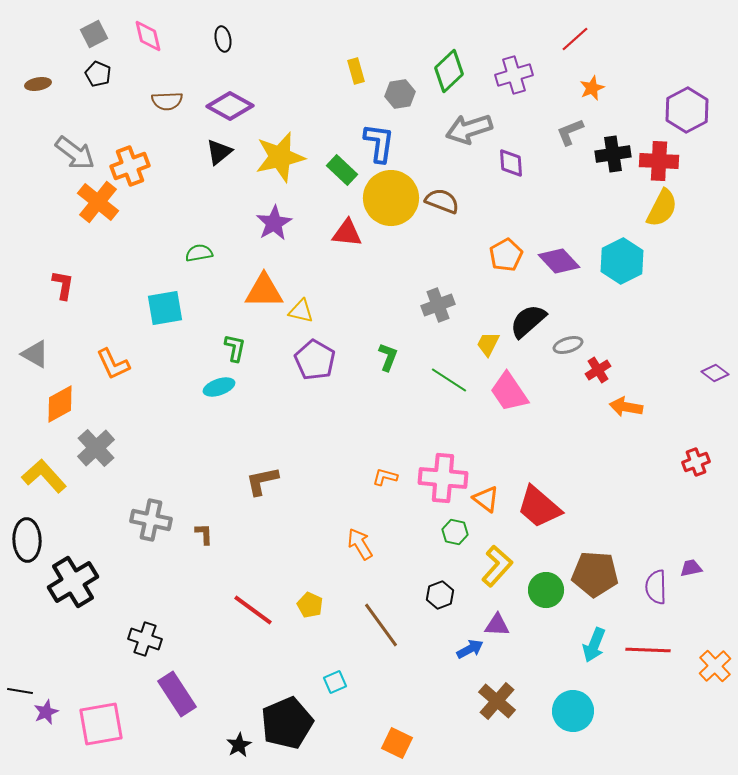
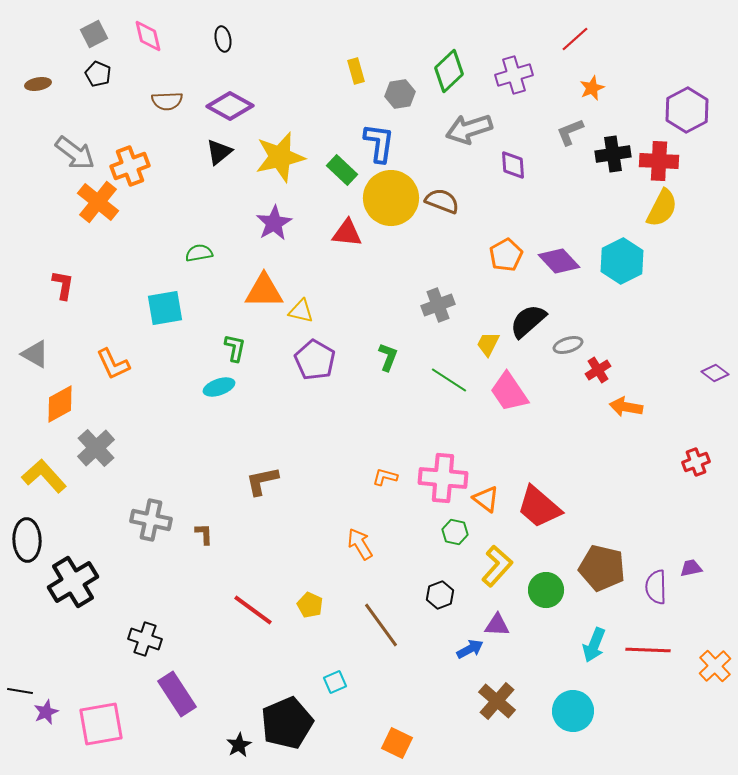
purple diamond at (511, 163): moved 2 px right, 2 px down
brown pentagon at (595, 574): moved 7 px right, 6 px up; rotated 9 degrees clockwise
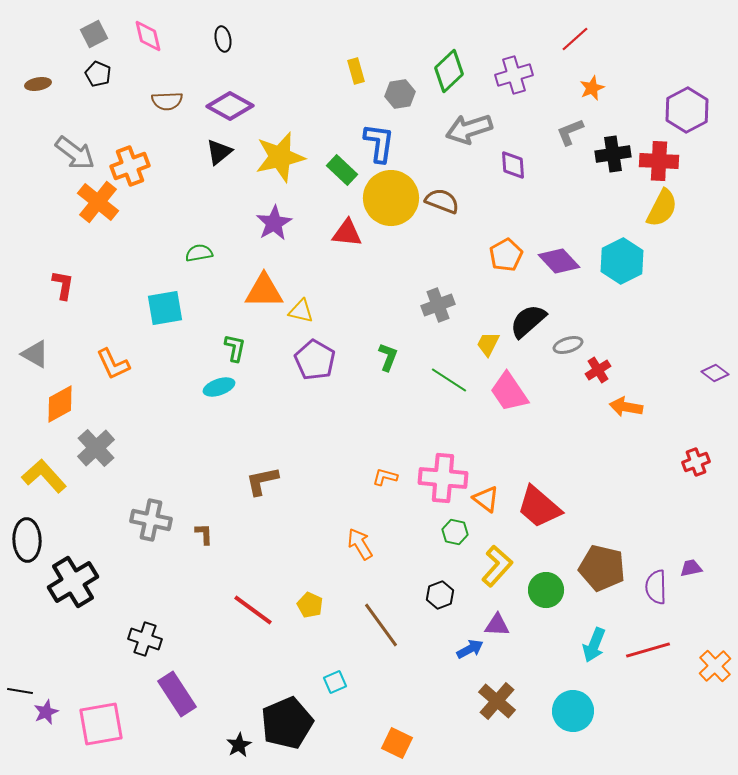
red line at (648, 650): rotated 18 degrees counterclockwise
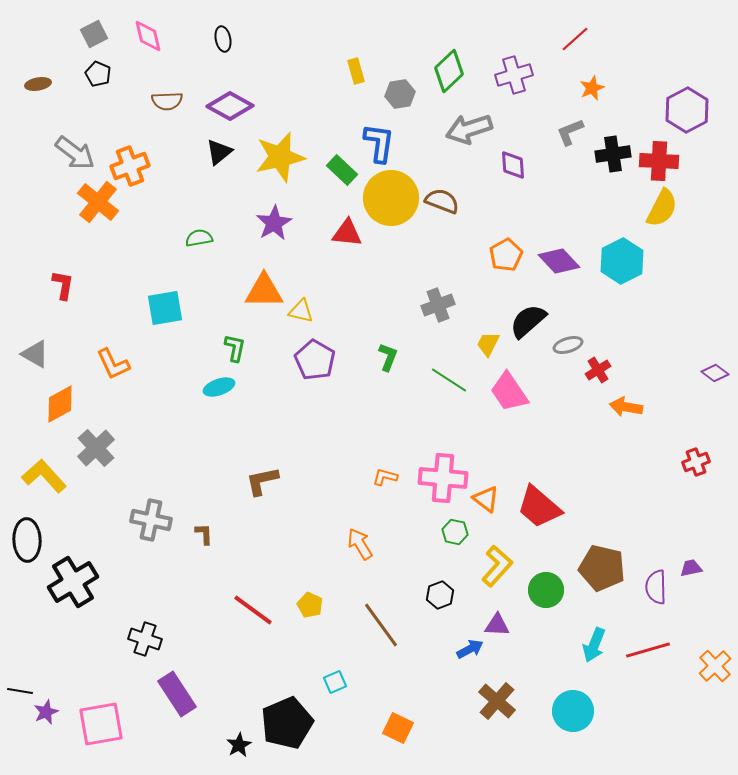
green semicircle at (199, 253): moved 15 px up
orange square at (397, 743): moved 1 px right, 15 px up
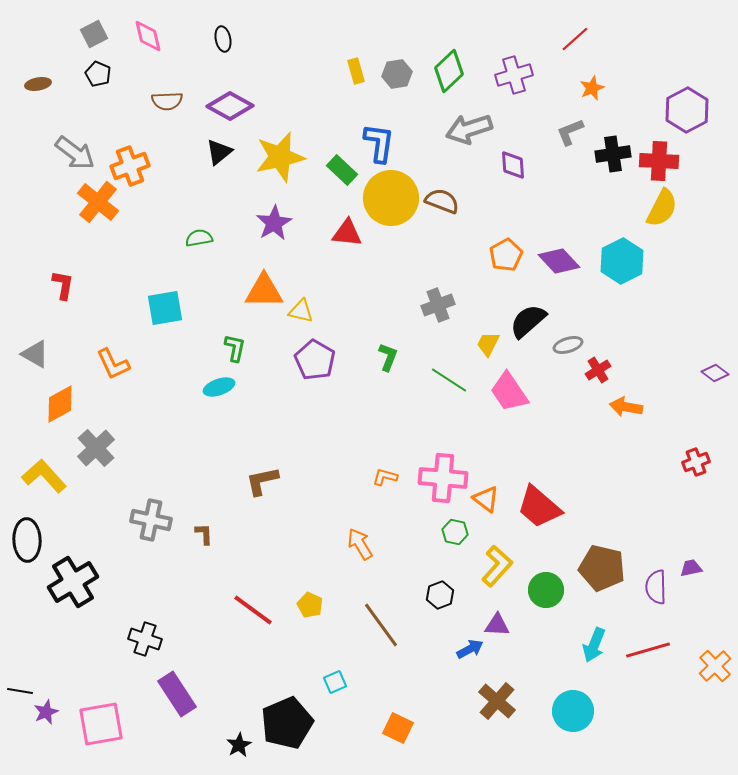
gray hexagon at (400, 94): moved 3 px left, 20 px up
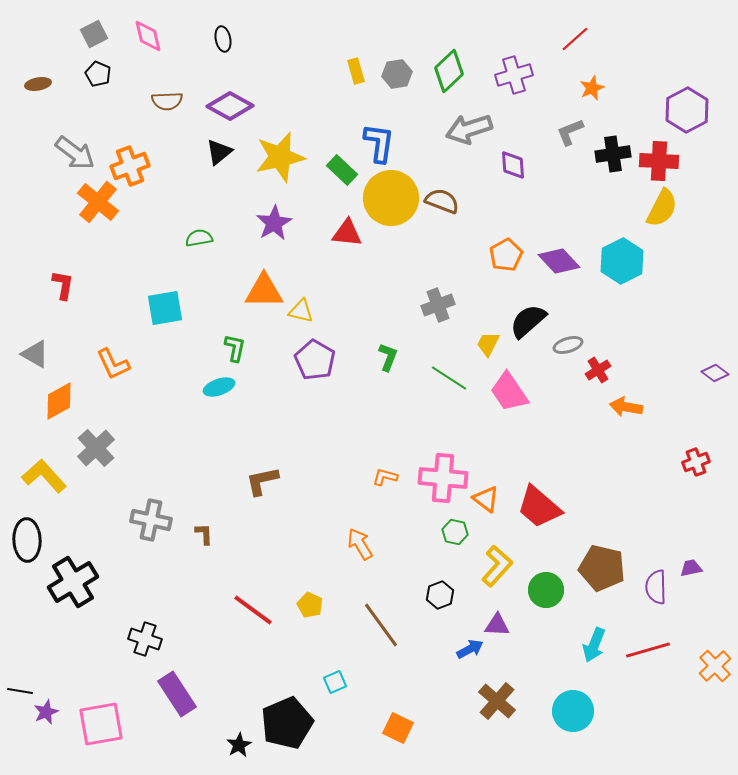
green line at (449, 380): moved 2 px up
orange diamond at (60, 404): moved 1 px left, 3 px up
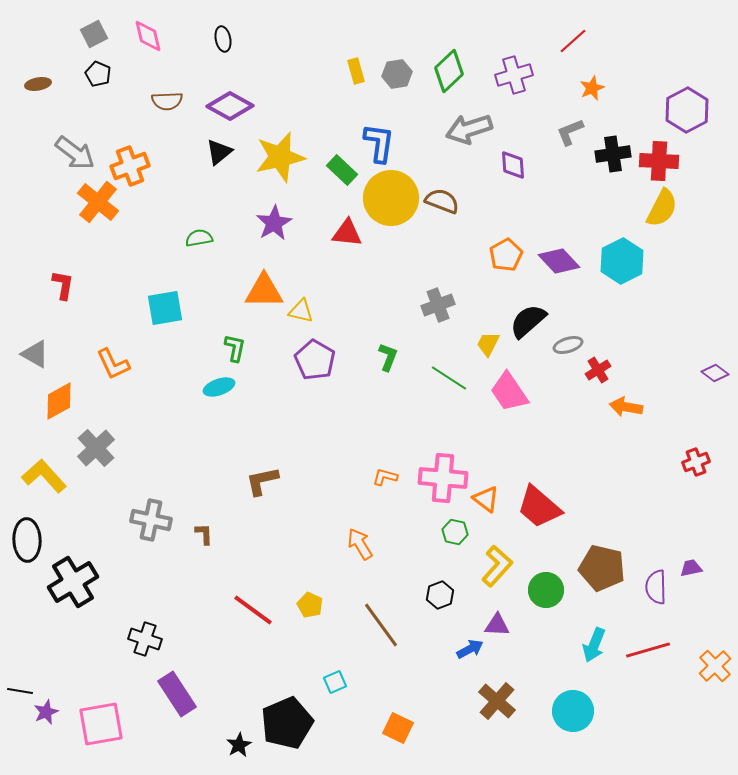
red line at (575, 39): moved 2 px left, 2 px down
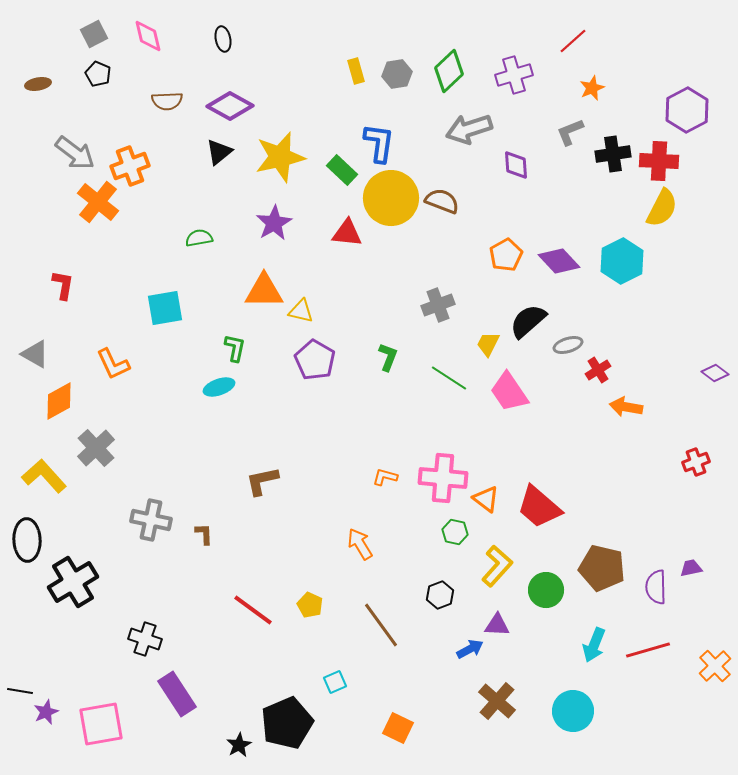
purple diamond at (513, 165): moved 3 px right
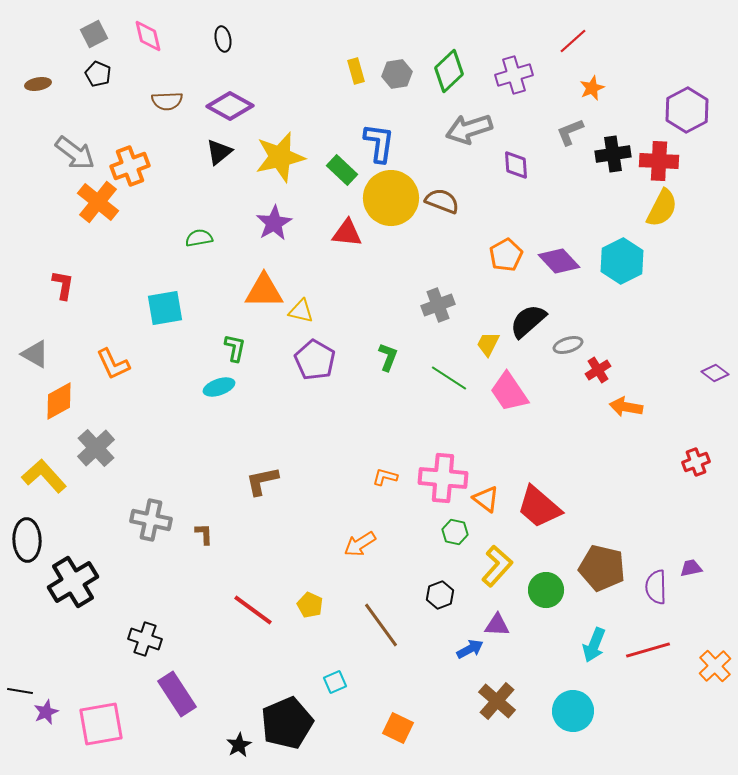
orange arrow at (360, 544): rotated 92 degrees counterclockwise
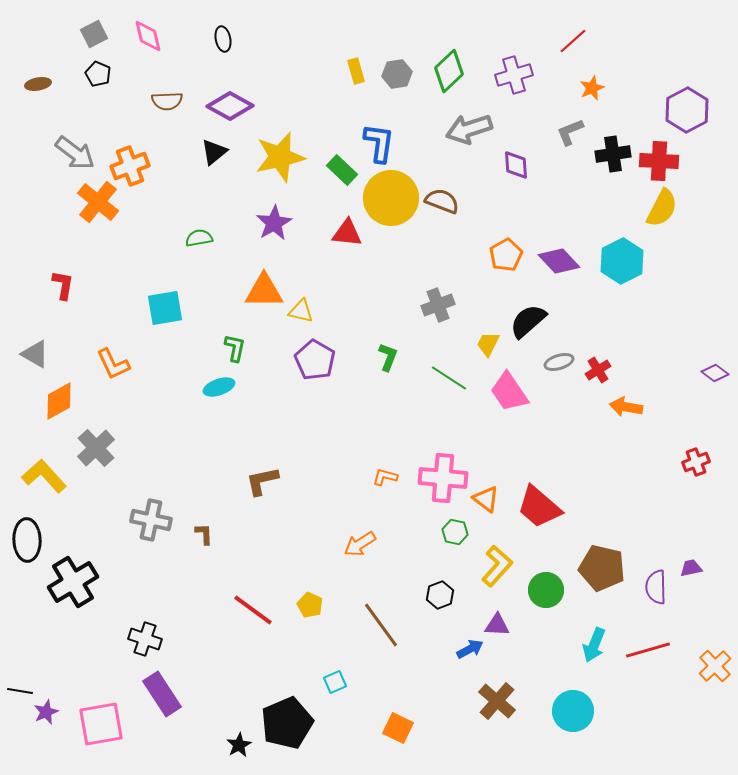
black triangle at (219, 152): moved 5 px left
gray ellipse at (568, 345): moved 9 px left, 17 px down
purple rectangle at (177, 694): moved 15 px left
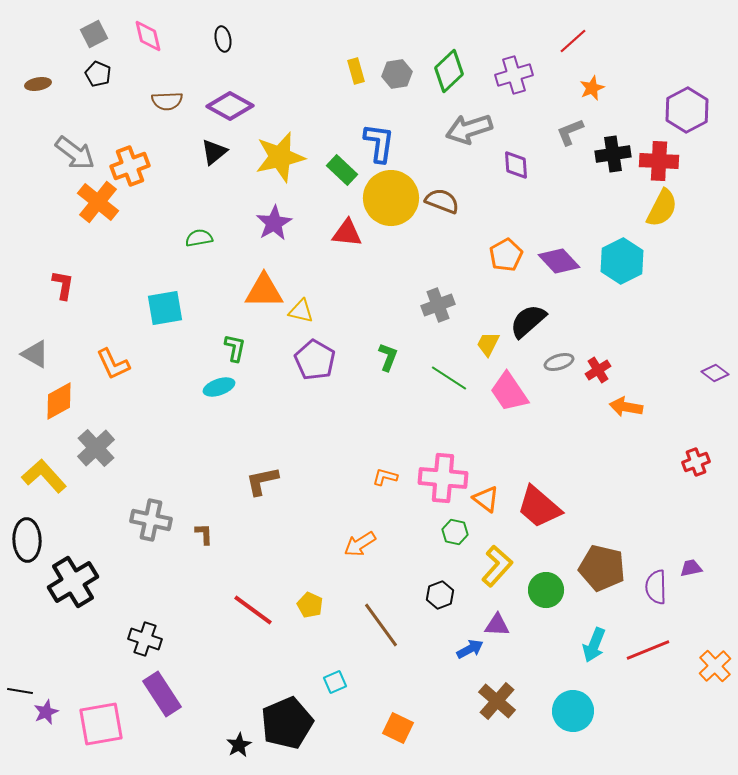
red line at (648, 650): rotated 6 degrees counterclockwise
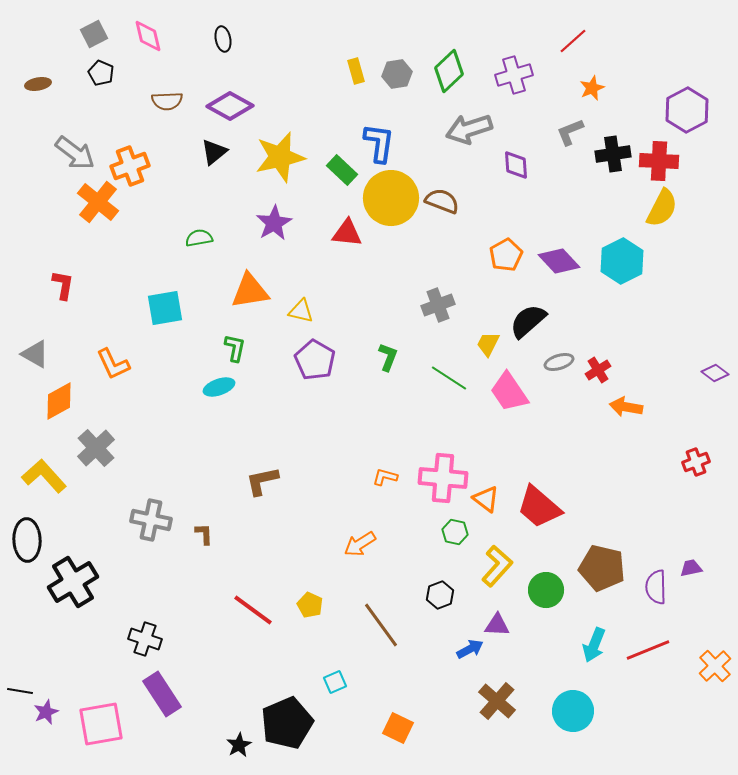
black pentagon at (98, 74): moved 3 px right, 1 px up
orange triangle at (264, 291): moved 14 px left; rotated 9 degrees counterclockwise
